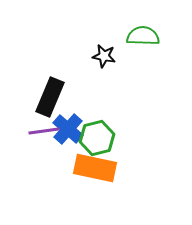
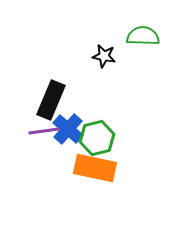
black rectangle: moved 1 px right, 3 px down
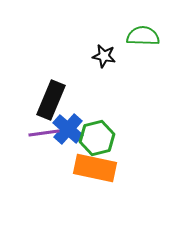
purple line: moved 2 px down
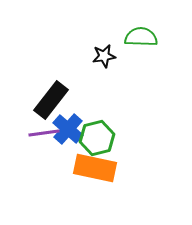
green semicircle: moved 2 px left, 1 px down
black star: rotated 20 degrees counterclockwise
black rectangle: rotated 15 degrees clockwise
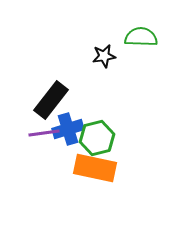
blue cross: rotated 32 degrees clockwise
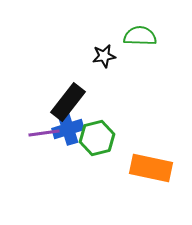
green semicircle: moved 1 px left, 1 px up
black rectangle: moved 17 px right, 2 px down
orange rectangle: moved 56 px right
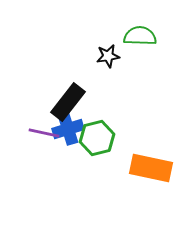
black star: moved 4 px right
purple line: rotated 20 degrees clockwise
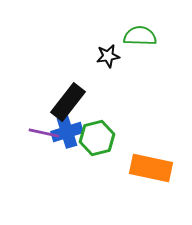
blue cross: moved 1 px left, 3 px down
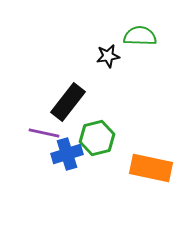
blue cross: moved 22 px down
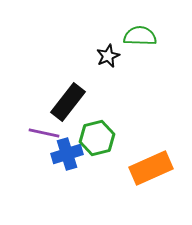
black star: rotated 15 degrees counterclockwise
orange rectangle: rotated 36 degrees counterclockwise
